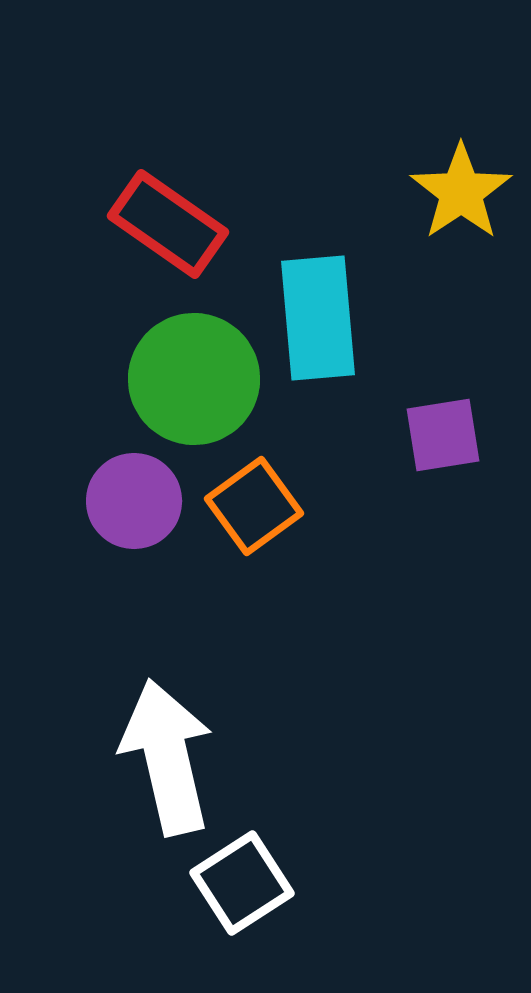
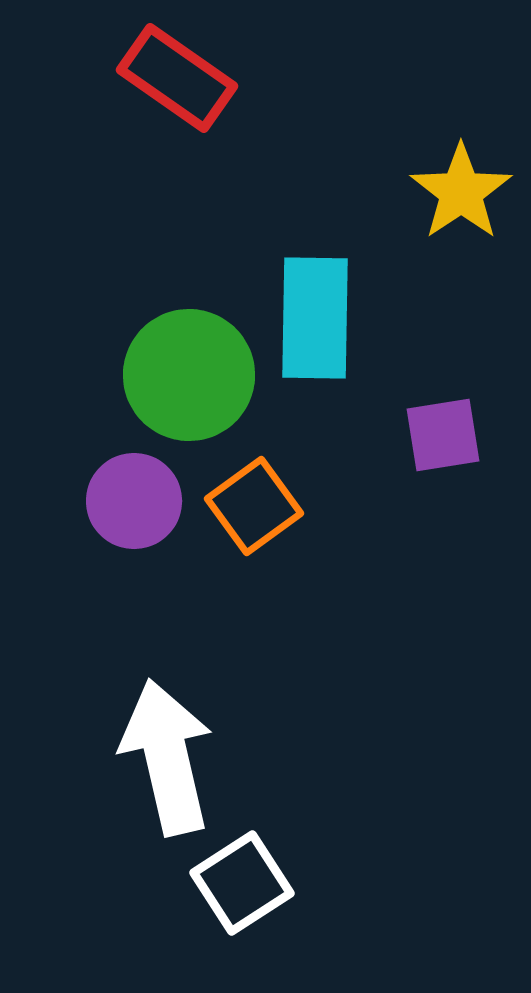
red rectangle: moved 9 px right, 146 px up
cyan rectangle: moved 3 px left; rotated 6 degrees clockwise
green circle: moved 5 px left, 4 px up
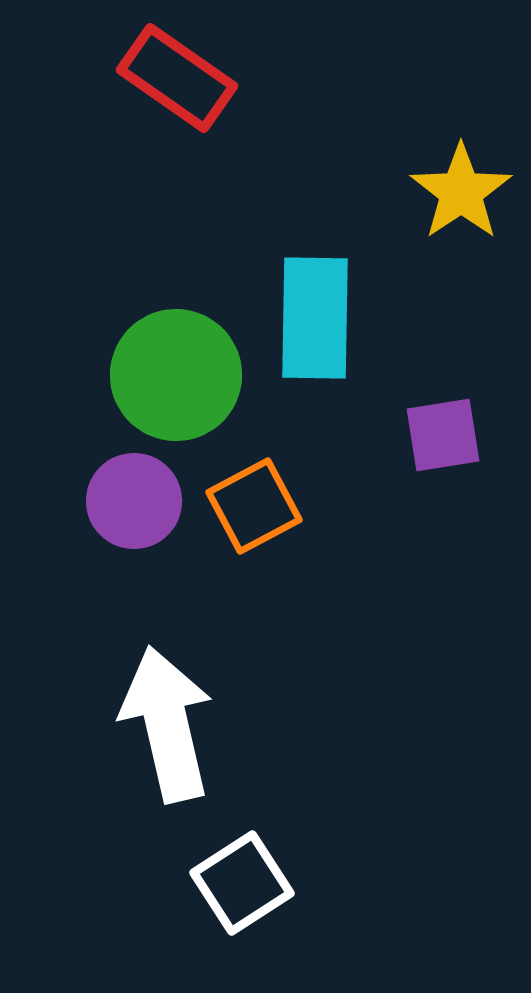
green circle: moved 13 px left
orange square: rotated 8 degrees clockwise
white arrow: moved 33 px up
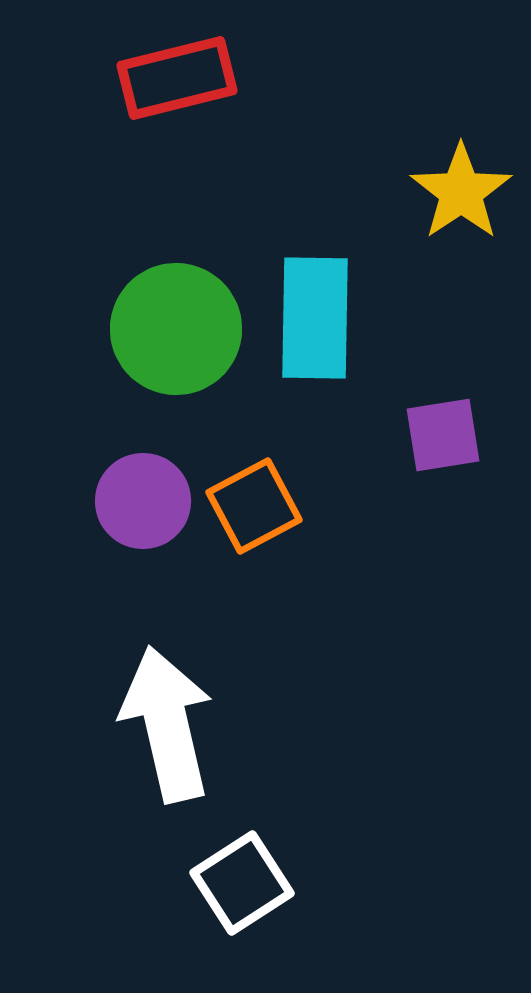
red rectangle: rotated 49 degrees counterclockwise
green circle: moved 46 px up
purple circle: moved 9 px right
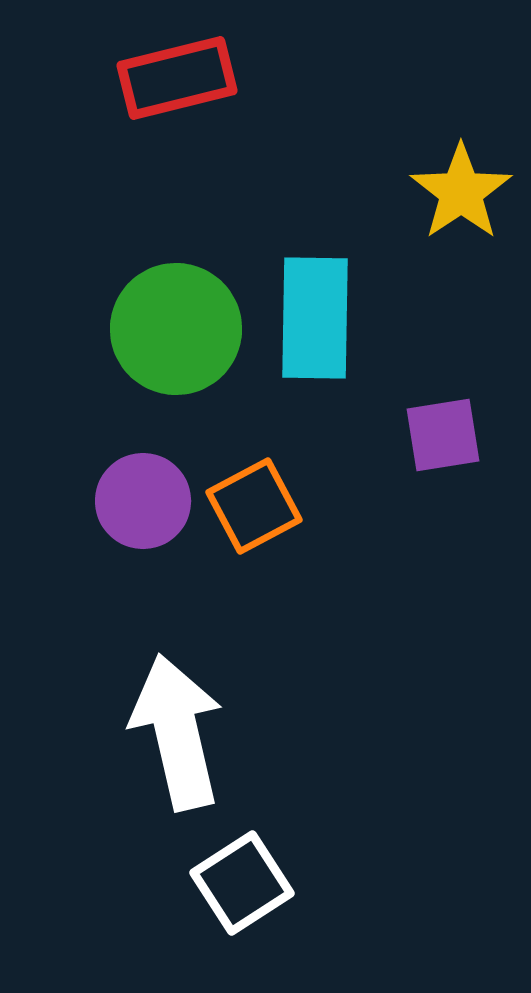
white arrow: moved 10 px right, 8 px down
